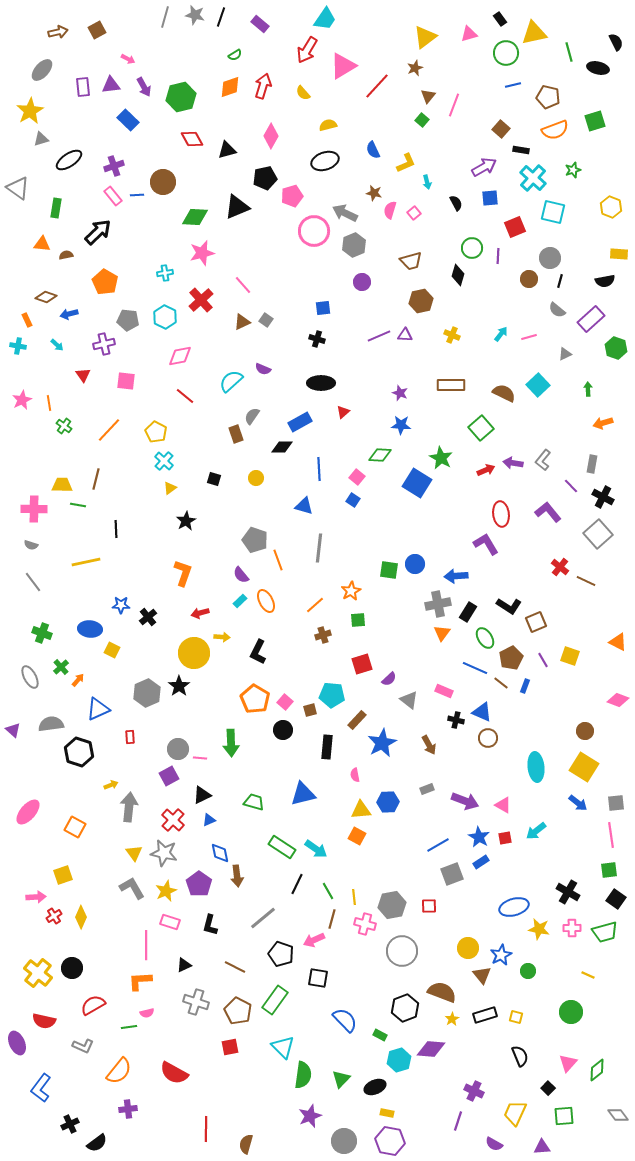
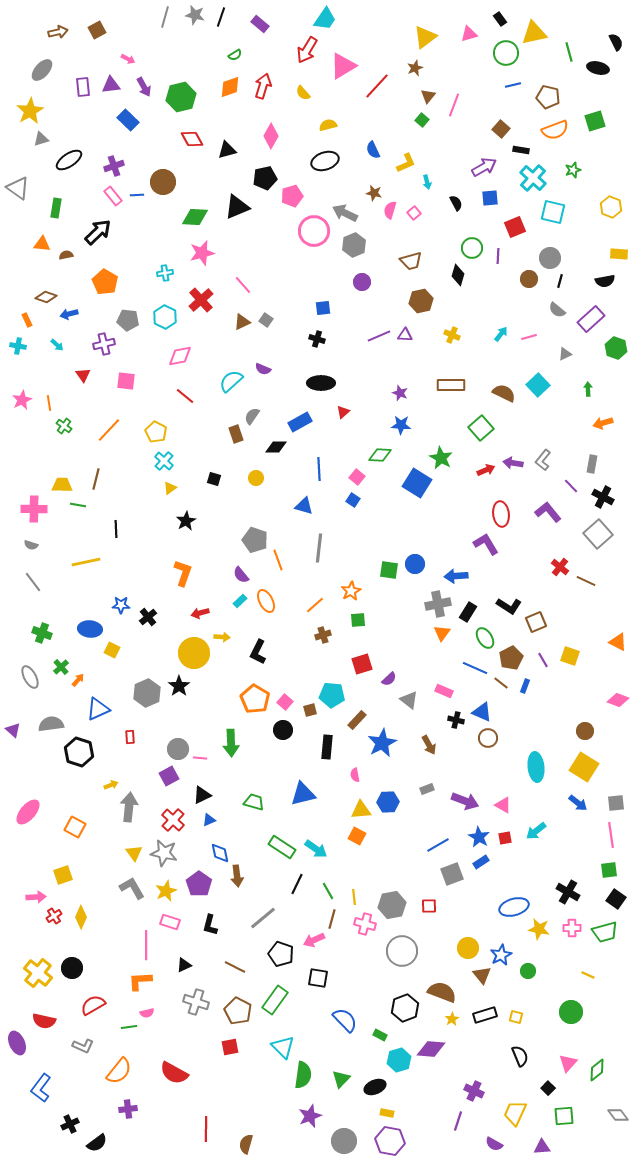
black diamond at (282, 447): moved 6 px left
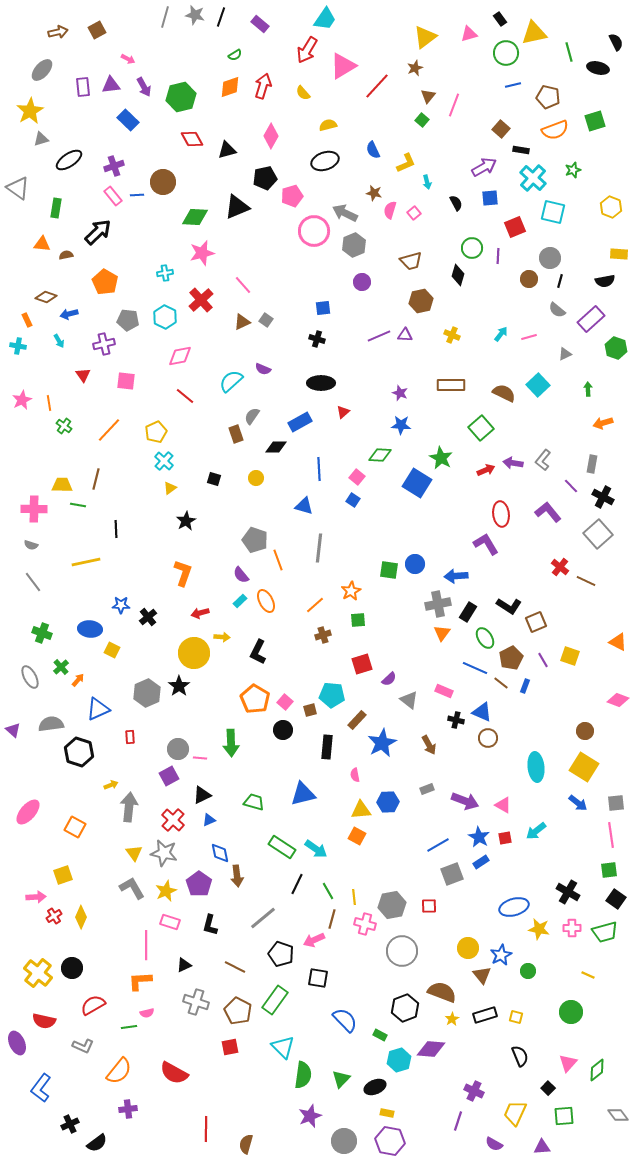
cyan arrow at (57, 345): moved 2 px right, 4 px up; rotated 16 degrees clockwise
yellow pentagon at (156, 432): rotated 20 degrees clockwise
